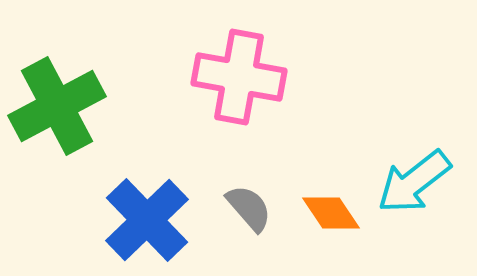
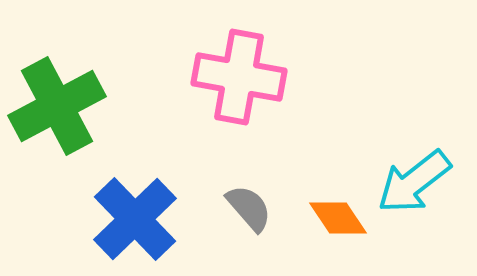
orange diamond: moved 7 px right, 5 px down
blue cross: moved 12 px left, 1 px up
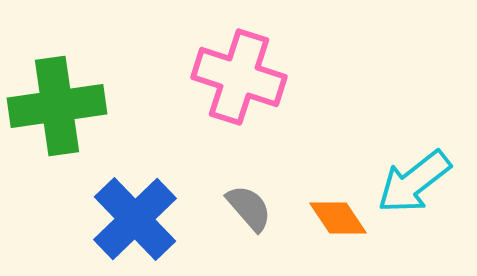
pink cross: rotated 8 degrees clockwise
green cross: rotated 20 degrees clockwise
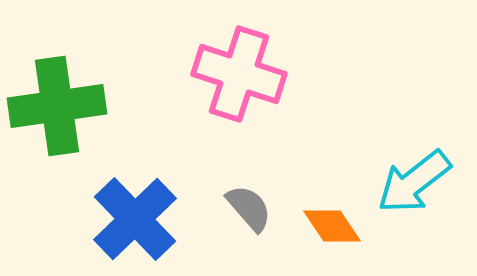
pink cross: moved 3 px up
orange diamond: moved 6 px left, 8 px down
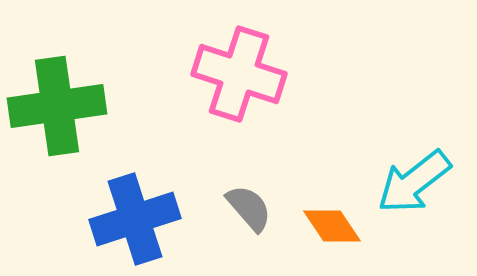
blue cross: rotated 26 degrees clockwise
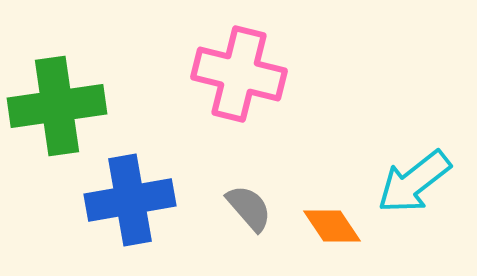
pink cross: rotated 4 degrees counterclockwise
blue cross: moved 5 px left, 19 px up; rotated 8 degrees clockwise
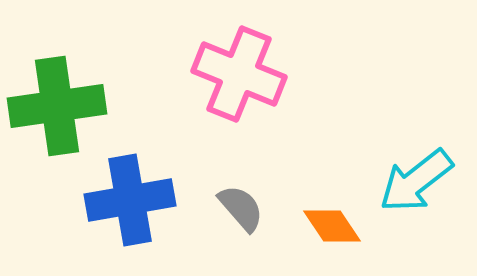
pink cross: rotated 8 degrees clockwise
cyan arrow: moved 2 px right, 1 px up
gray semicircle: moved 8 px left
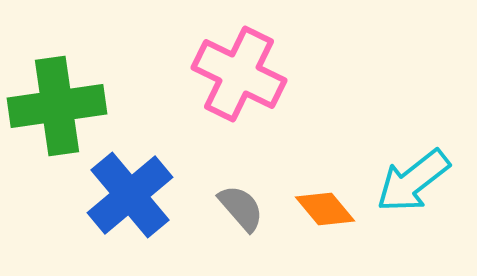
pink cross: rotated 4 degrees clockwise
cyan arrow: moved 3 px left
blue cross: moved 5 px up; rotated 30 degrees counterclockwise
orange diamond: moved 7 px left, 17 px up; rotated 6 degrees counterclockwise
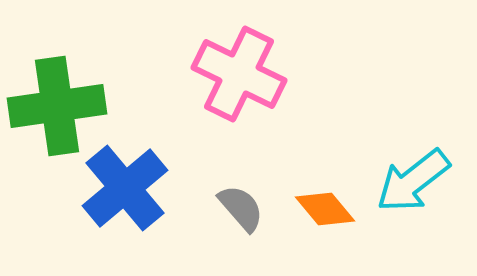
blue cross: moved 5 px left, 7 px up
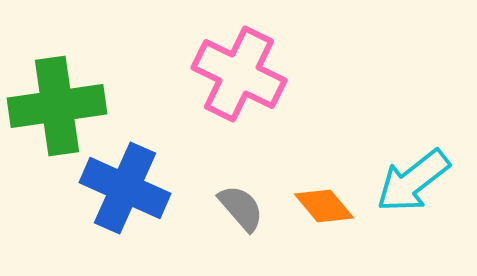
blue cross: rotated 26 degrees counterclockwise
orange diamond: moved 1 px left, 3 px up
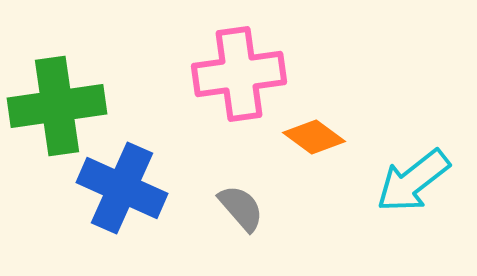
pink cross: rotated 34 degrees counterclockwise
blue cross: moved 3 px left
orange diamond: moved 10 px left, 69 px up; rotated 14 degrees counterclockwise
